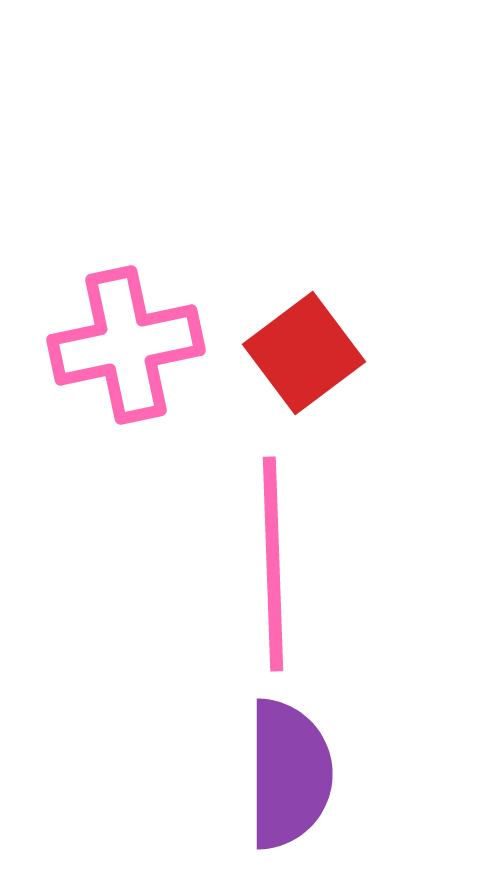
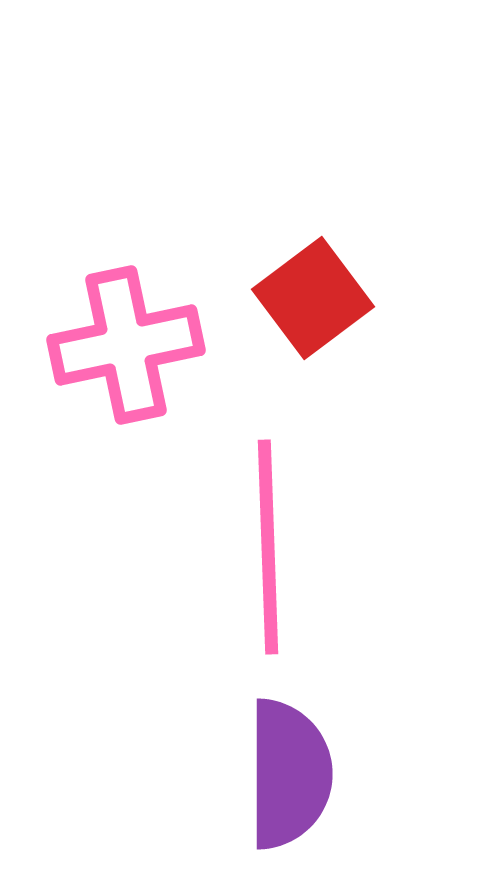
red square: moved 9 px right, 55 px up
pink line: moved 5 px left, 17 px up
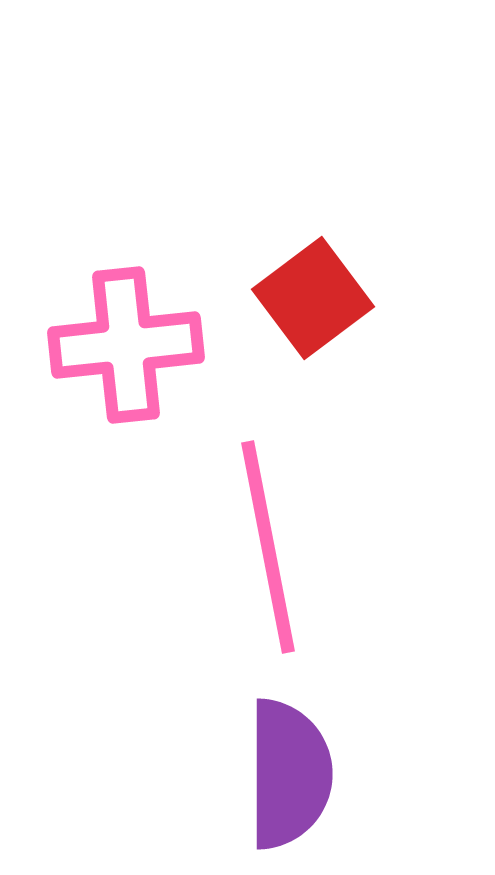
pink cross: rotated 6 degrees clockwise
pink line: rotated 9 degrees counterclockwise
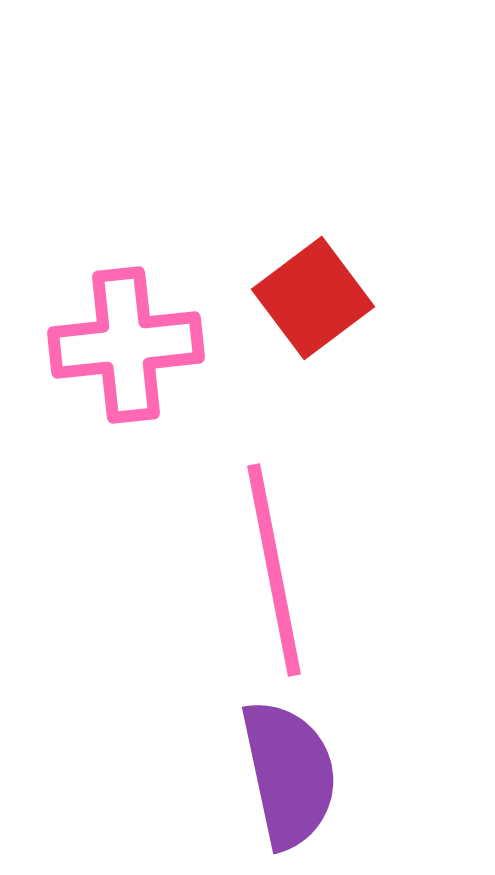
pink line: moved 6 px right, 23 px down
purple semicircle: rotated 12 degrees counterclockwise
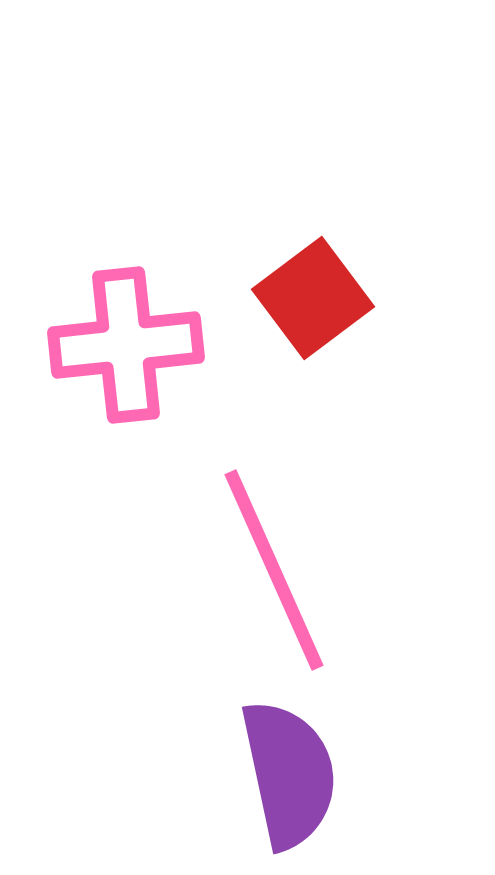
pink line: rotated 13 degrees counterclockwise
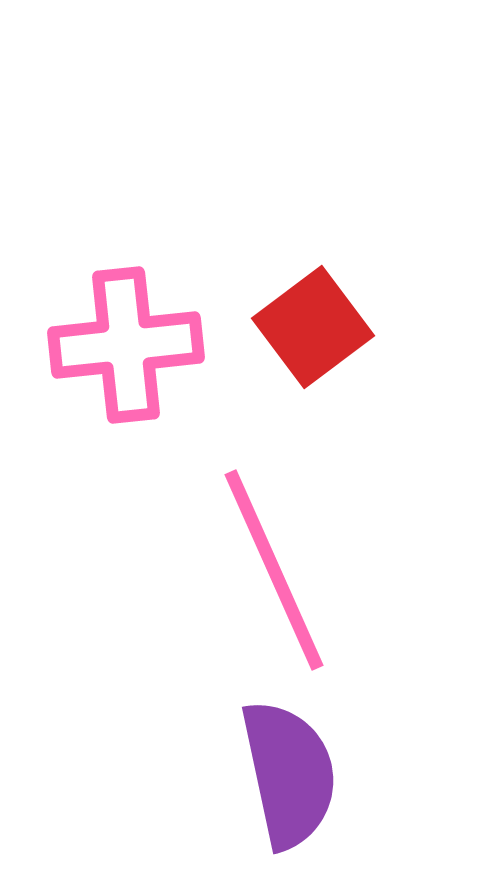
red square: moved 29 px down
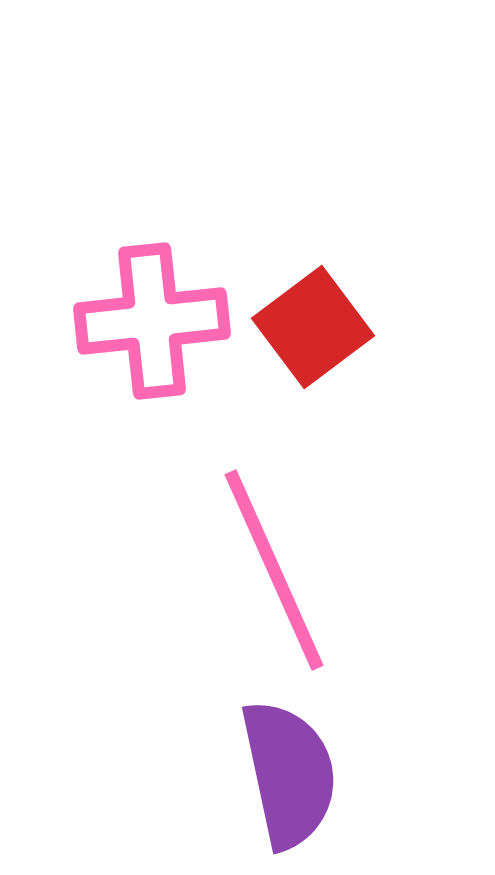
pink cross: moved 26 px right, 24 px up
